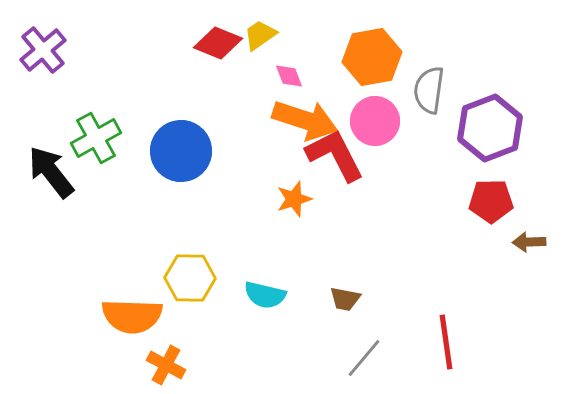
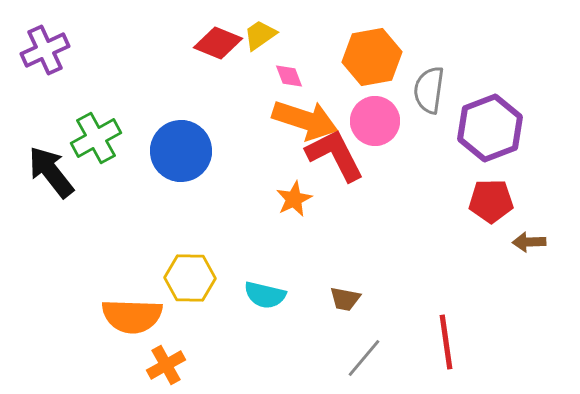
purple cross: moved 2 px right; rotated 15 degrees clockwise
orange star: rotated 9 degrees counterclockwise
orange cross: rotated 33 degrees clockwise
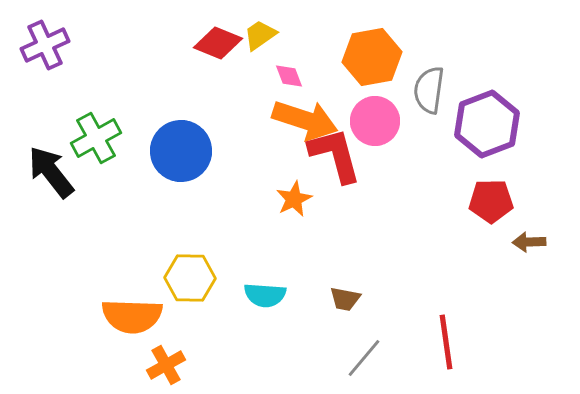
purple cross: moved 5 px up
purple hexagon: moved 3 px left, 4 px up
red L-shape: rotated 12 degrees clockwise
cyan semicircle: rotated 9 degrees counterclockwise
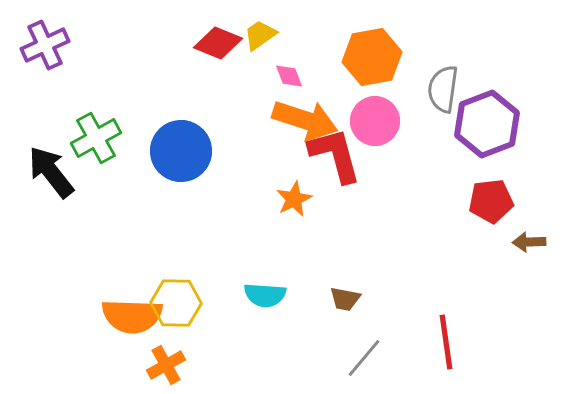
gray semicircle: moved 14 px right, 1 px up
red pentagon: rotated 6 degrees counterclockwise
yellow hexagon: moved 14 px left, 25 px down
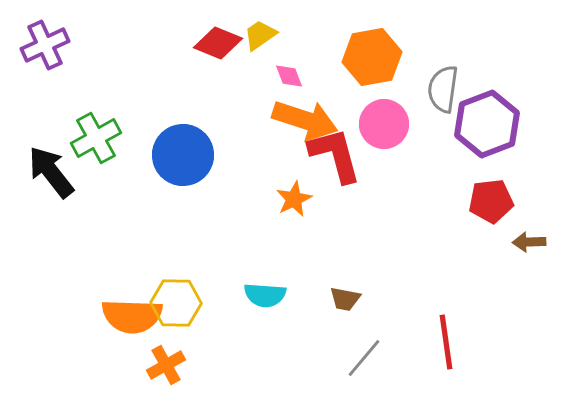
pink circle: moved 9 px right, 3 px down
blue circle: moved 2 px right, 4 px down
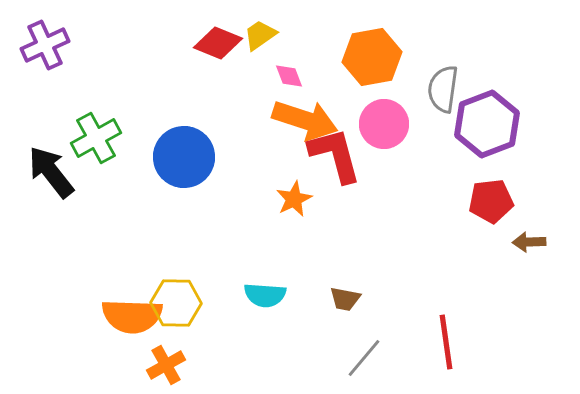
blue circle: moved 1 px right, 2 px down
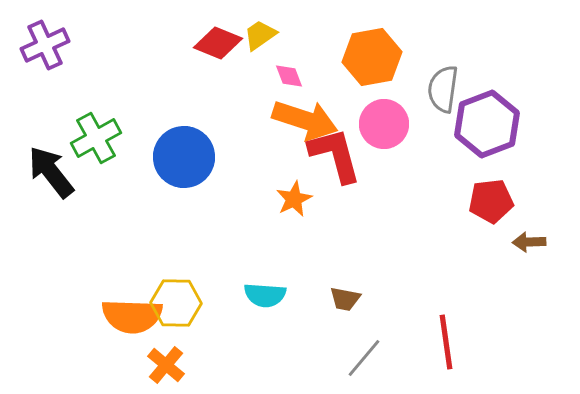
orange cross: rotated 21 degrees counterclockwise
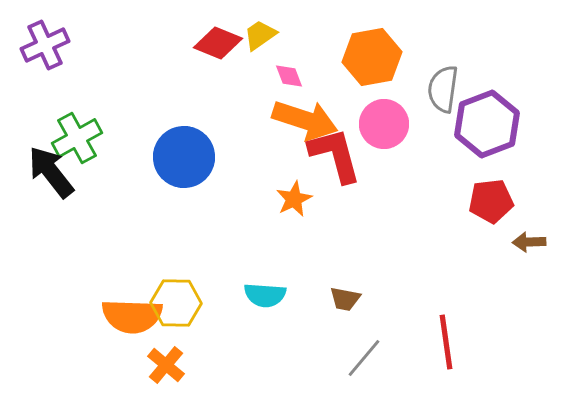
green cross: moved 19 px left
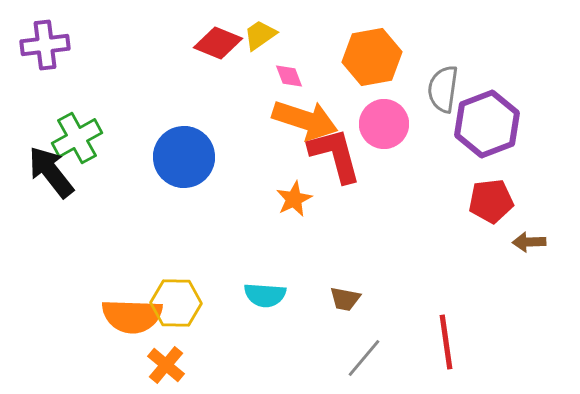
purple cross: rotated 18 degrees clockwise
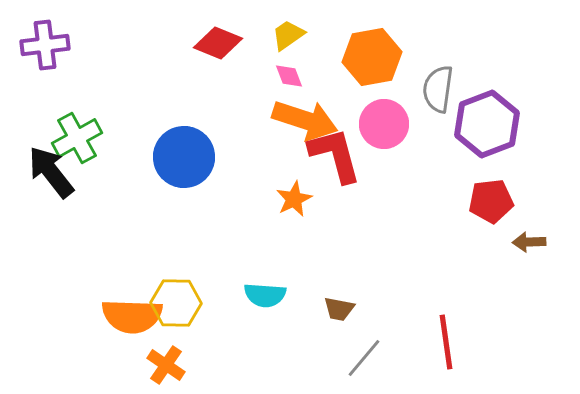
yellow trapezoid: moved 28 px right
gray semicircle: moved 5 px left
brown trapezoid: moved 6 px left, 10 px down
orange cross: rotated 6 degrees counterclockwise
